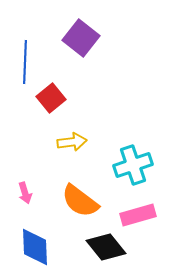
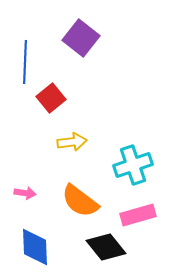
pink arrow: rotated 65 degrees counterclockwise
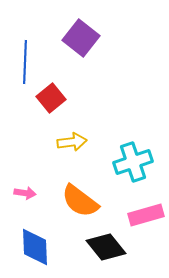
cyan cross: moved 3 px up
pink rectangle: moved 8 px right
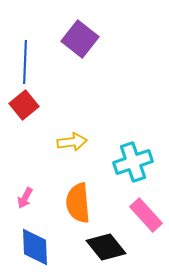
purple square: moved 1 px left, 1 px down
red square: moved 27 px left, 7 px down
pink arrow: moved 5 px down; rotated 110 degrees clockwise
orange semicircle: moved 2 px left, 2 px down; rotated 48 degrees clockwise
pink rectangle: rotated 64 degrees clockwise
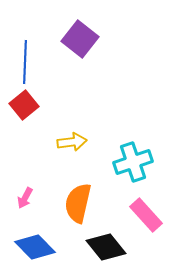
orange semicircle: rotated 18 degrees clockwise
blue diamond: rotated 42 degrees counterclockwise
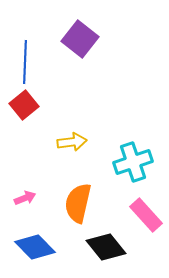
pink arrow: rotated 140 degrees counterclockwise
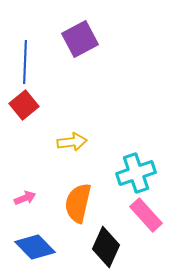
purple square: rotated 24 degrees clockwise
cyan cross: moved 3 px right, 11 px down
black diamond: rotated 63 degrees clockwise
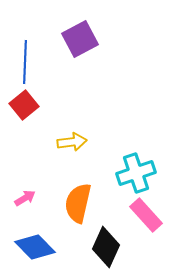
pink arrow: rotated 10 degrees counterclockwise
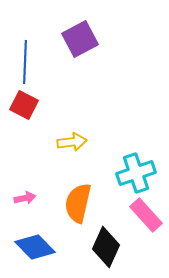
red square: rotated 24 degrees counterclockwise
pink arrow: rotated 20 degrees clockwise
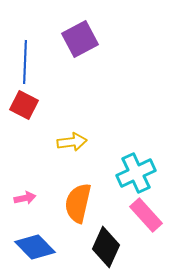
cyan cross: rotated 6 degrees counterclockwise
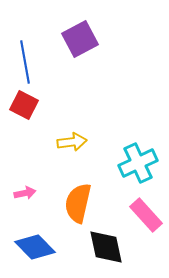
blue line: rotated 12 degrees counterclockwise
cyan cross: moved 2 px right, 10 px up
pink arrow: moved 5 px up
black diamond: rotated 36 degrees counterclockwise
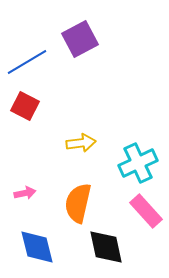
blue line: moved 2 px right; rotated 69 degrees clockwise
red square: moved 1 px right, 1 px down
yellow arrow: moved 9 px right, 1 px down
pink rectangle: moved 4 px up
blue diamond: moved 2 px right; rotated 30 degrees clockwise
